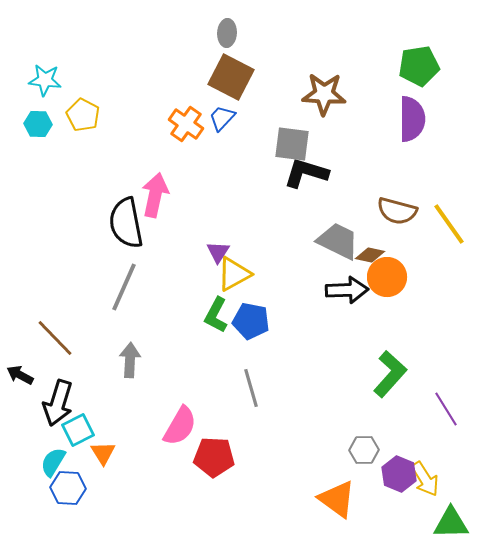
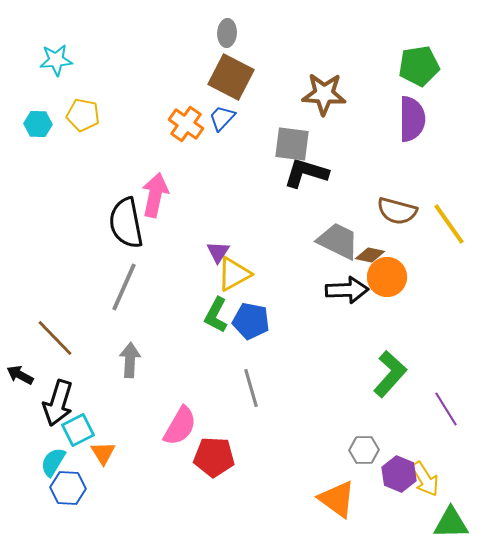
cyan star at (45, 80): moved 11 px right, 20 px up; rotated 12 degrees counterclockwise
yellow pentagon at (83, 115): rotated 16 degrees counterclockwise
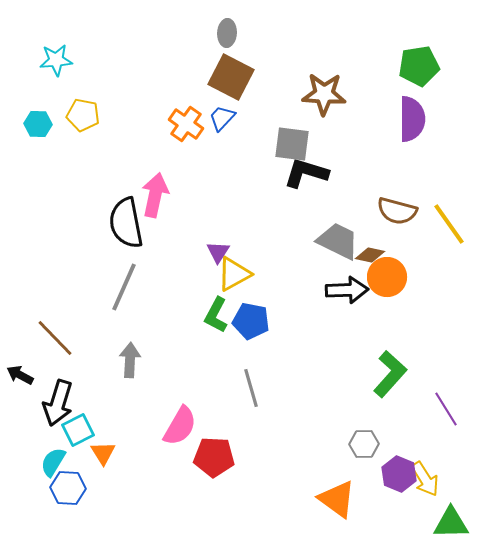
gray hexagon at (364, 450): moved 6 px up
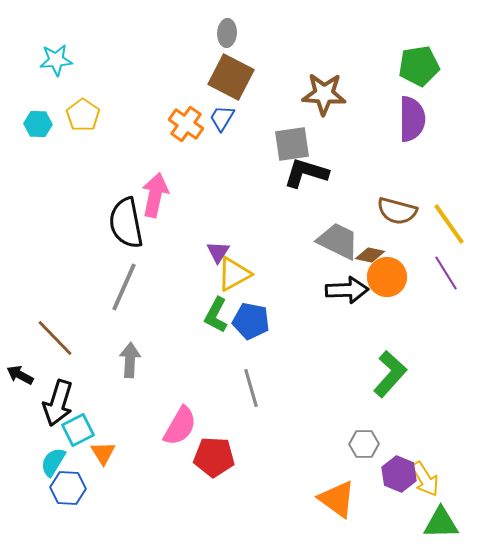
yellow pentagon at (83, 115): rotated 24 degrees clockwise
blue trapezoid at (222, 118): rotated 12 degrees counterclockwise
gray square at (292, 144): rotated 15 degrees counterclockwise
purple line at (446, 409): moved 136 px up
green triangle at (451, 523): moved 10 px left
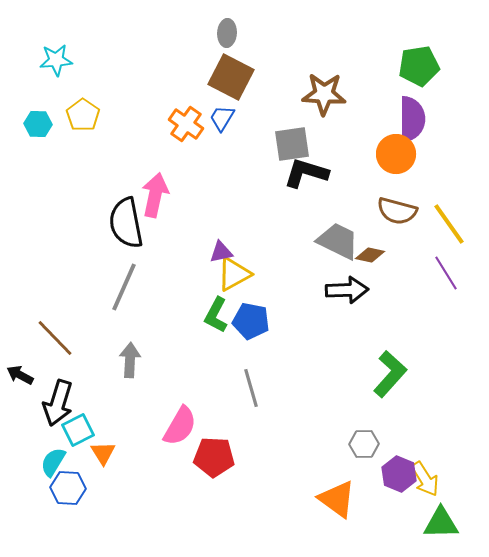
purple triangle at (218, 252): moved 3 px right; rotated 45 degrees clockwise
orange circle at (387, 277): moved 9 px right, 123 px up
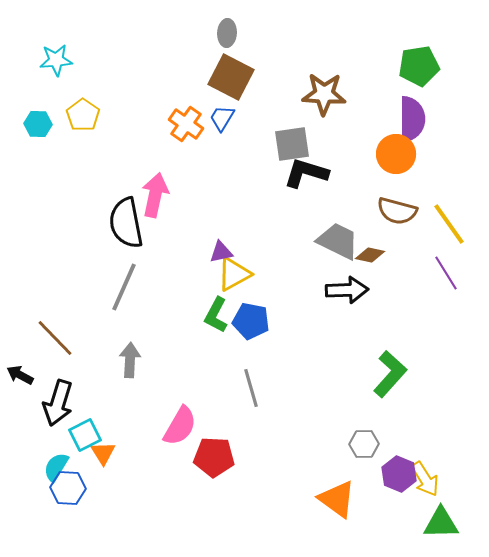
cyan square at (78, 430): moved 7 px right, 5 px down
cyan semicircle at (53, 462): moved 3 px right, 5 px down
